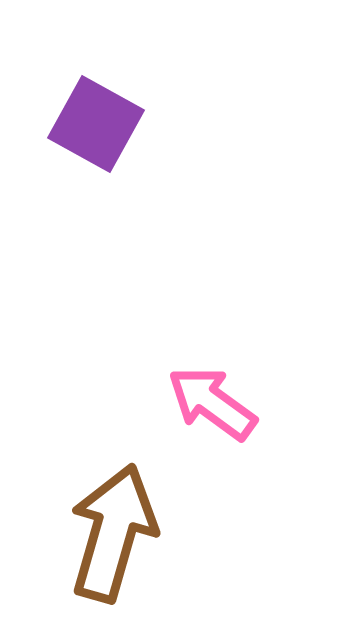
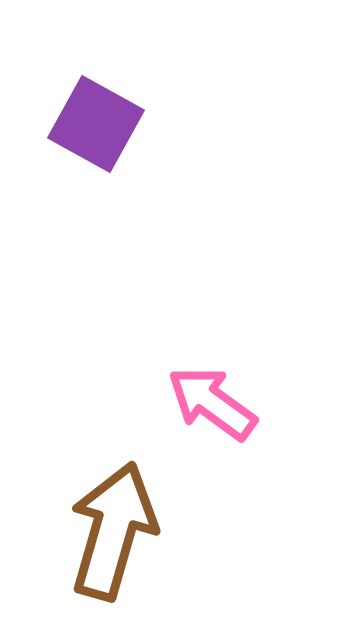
brown arrow: moved 2 px up
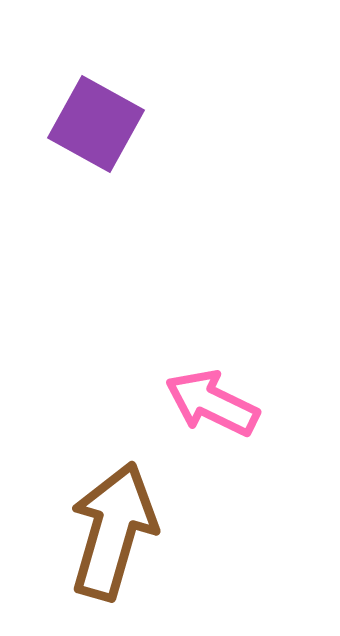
pink arrow: rotated 10 degrees counterclockwise
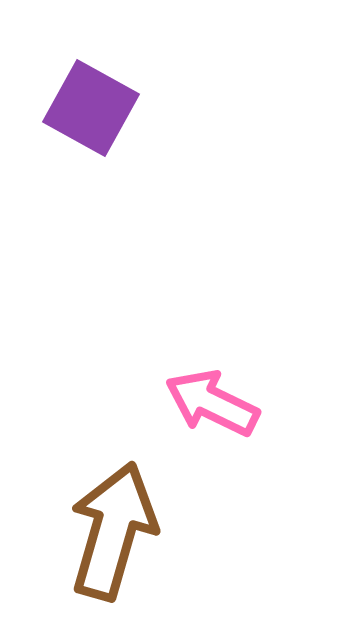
purple square: moved 5 px left, 16 px up
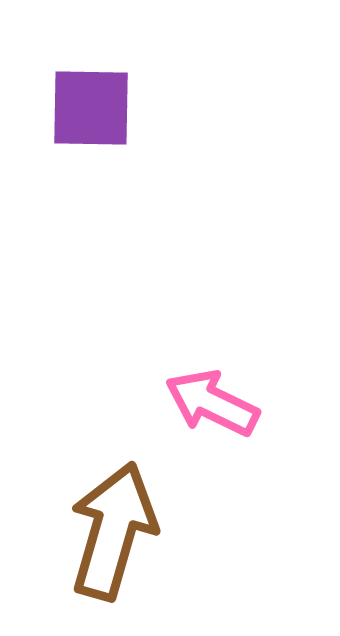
purple square: rotated 28 degrees counterclockwise
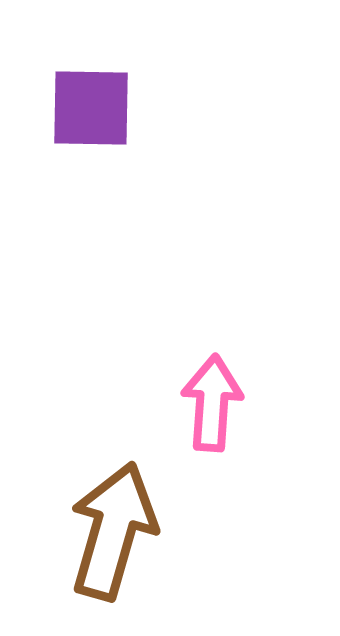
pink arrow: rotated 68 degrees clockwise
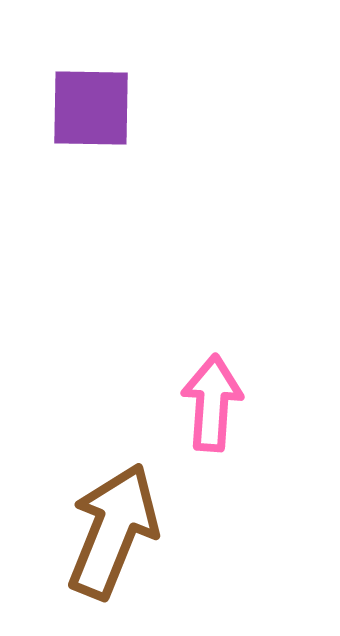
brown arrow: rotated 6 degrees clockwise
